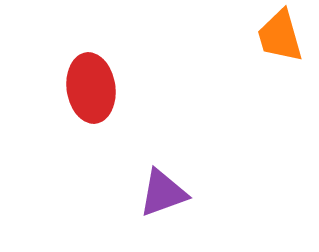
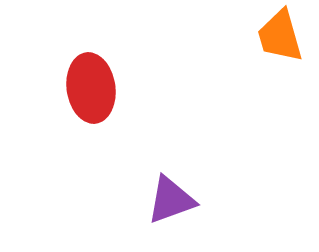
purple triangle: moved 8 px right, 7 px down
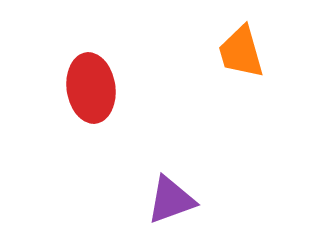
orange trapezoid: moved 39 px left, 16 px down
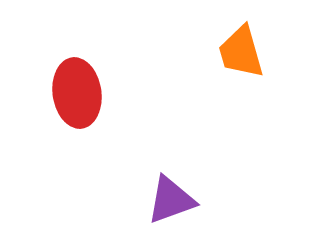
red ellipse: moved 14 px left, 5 px down
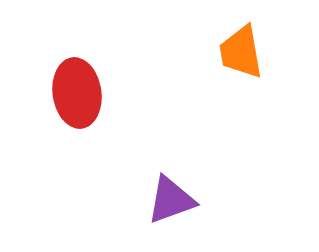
orange trapezoid: rotated 6 degrees clockwise
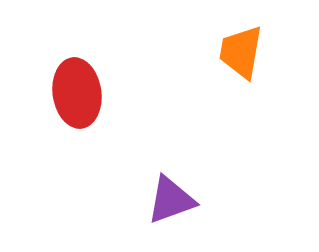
orange trapezoid: rotated 20 degrees clockwise
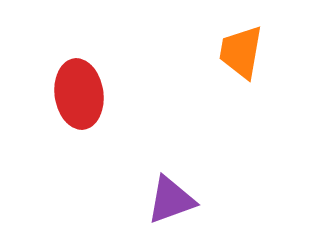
red ellipse: moved 2 px right, 1 px down
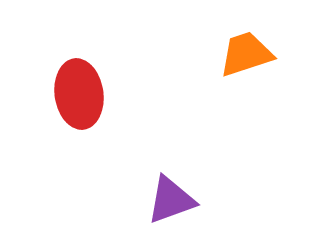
orange trapezoid: moved 5 px right, 2 px down; rotated 62 degrees clockwise
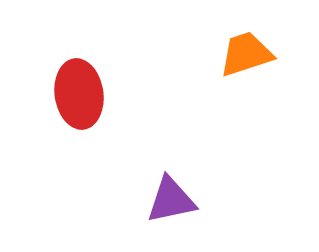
purple triangle: rotated 8 degrees clockwise
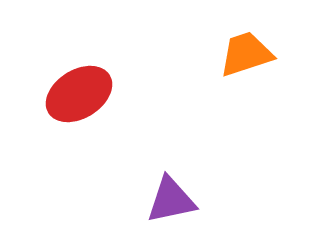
red ellipse: rotated 66 degrees clockwise
